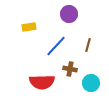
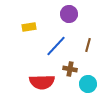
cyan circle: moved 3 px left, 1 px down
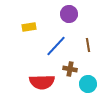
brown line: rotated 24 degrees counterclockwise
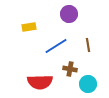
blue line: rotated 15 degrees clockwise
red semicircle: moved 2 px left
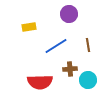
brown cross: rotated 16 degrees counterclockwise
cyan circle: moved 4 px up
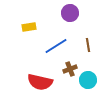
purple circle: moved 1 px right, 1 px up
brown cross: rotated 16 degrees counterclockwise
red semicircle: rotated 15 degrees clockwise
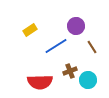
purple circle: moved 6 px right, 13 px down
yellow rectangle: moved 1 px right, 3 px down; rotated 24 degrees counterclockwise
brown line: moved 4 px right, 2 px down; rotated 24 degrees counterclockwise
brown cross: moved 2 px down
red semicircle: rotated 15 degrees counterclockwise
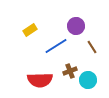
red semicircle: moved 2 px up
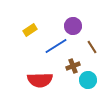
purple circle: moved 3 px left
brown cross: moved 3 px right, 5 px up
